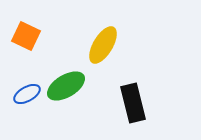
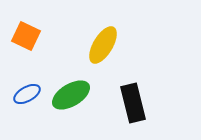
green ellipse: moved 5 px right, 9 px down
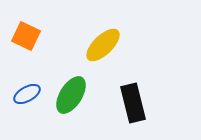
yellow ellipse: rotated 15 degrees clockwise
green ellipse: rotated 27 degrees counterclockwise
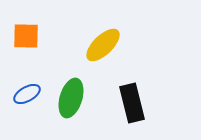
orange square: rotated 24 degrees counterclockwise
green ellipse: moved 3 px down; rotated 15 degrees counterclockwise
black rectangle: moved 1 px left
